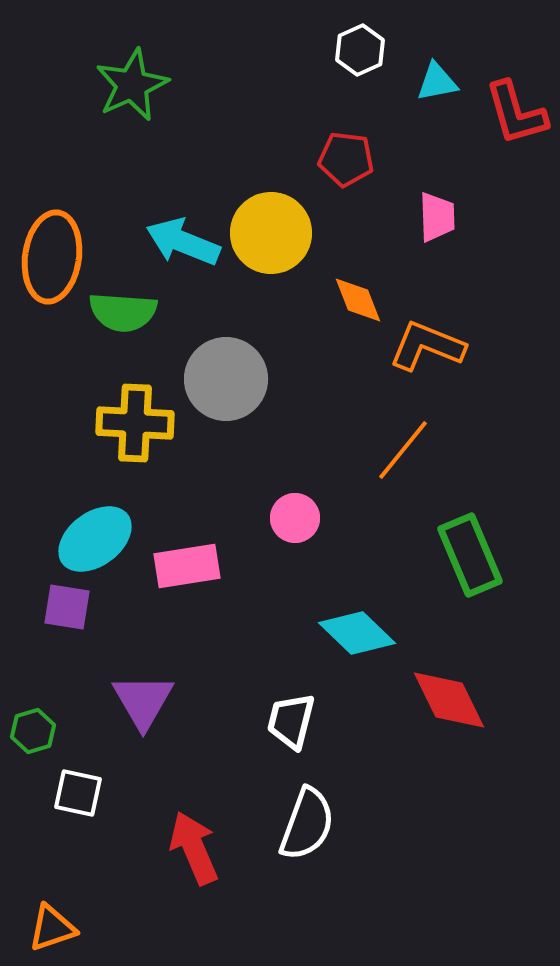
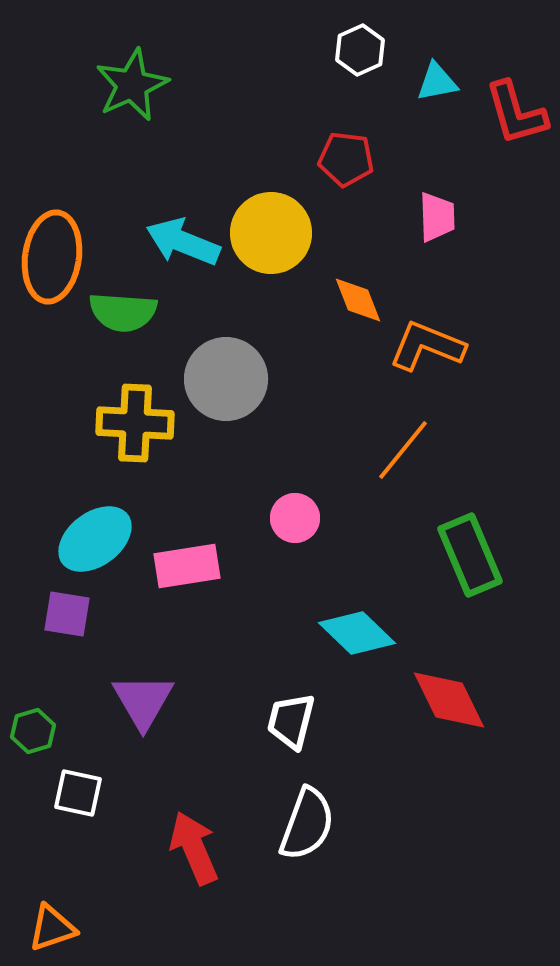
purple square: moved 7 px down
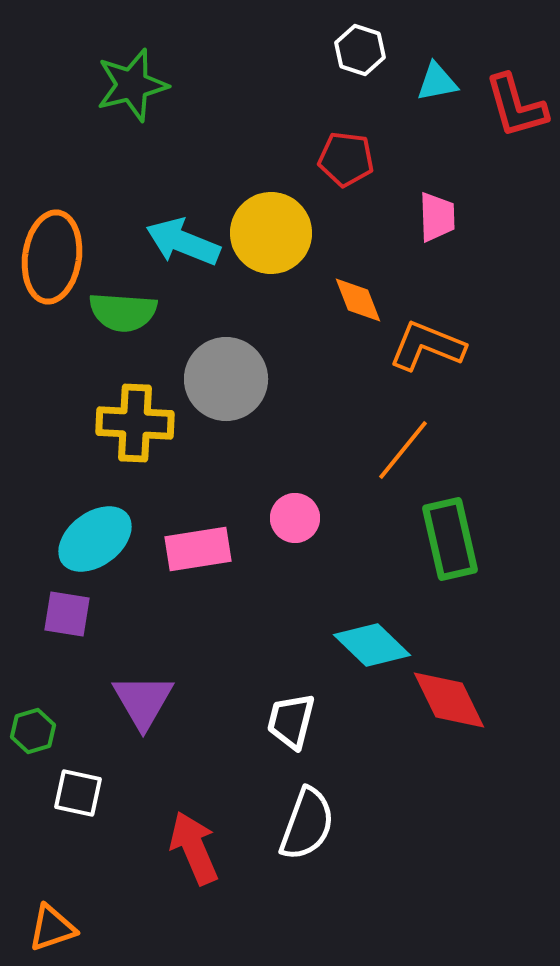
white hexagon: rotated 18 degrees counterclockwise
green star: rotated 10 degrees clockwise
red L-shape: moved 7 px up
green rectangle: moved 20 px left, 16 px up; rotated 10 degrees clockwise
pink rectangle: moved 11 px right, 17 px up
cyan diamond: moved 15 px right, 12 px down
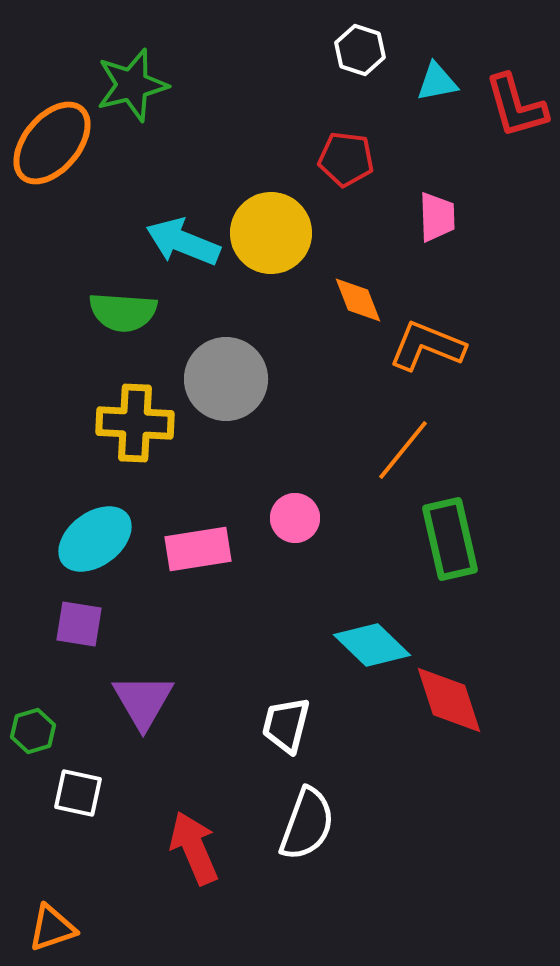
orange ellipse: moved 114 px up; rotated 32 degrees clockwise
purple square: moved 12 px right, 10 px down
red diamond: rotated 8 degrees clockwise
white trapezoid: moved 5 px left, 4 px down
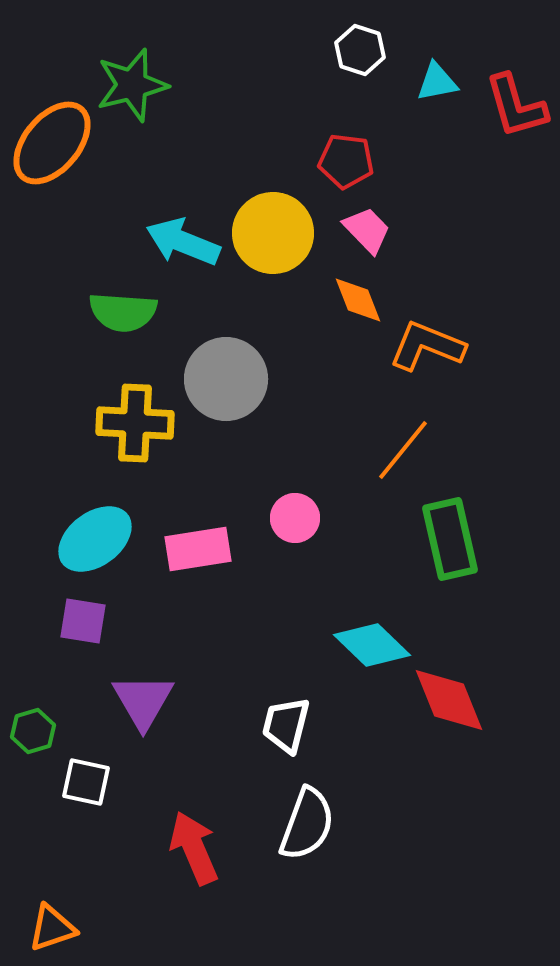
red pentagon: moved 2 px down
pink trapezoid: moved 70 px left, 13 px down; rotated 42 degrees counterclockwise
yellow circle: moved 2 px right
purple square: moved 4 px right, 3 px up
red diamond: rotated 4 degrees counterclockwise
white square: moved 8 px right, 11 px up
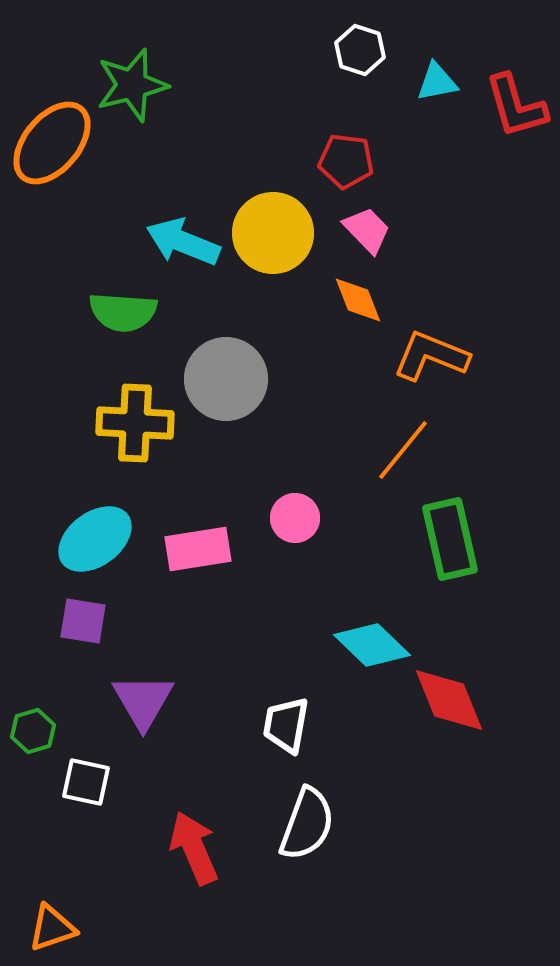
orange L-shape: moved 4 px right, 10 px down
white trapezoid: rotated 4 degrees counterclockwise
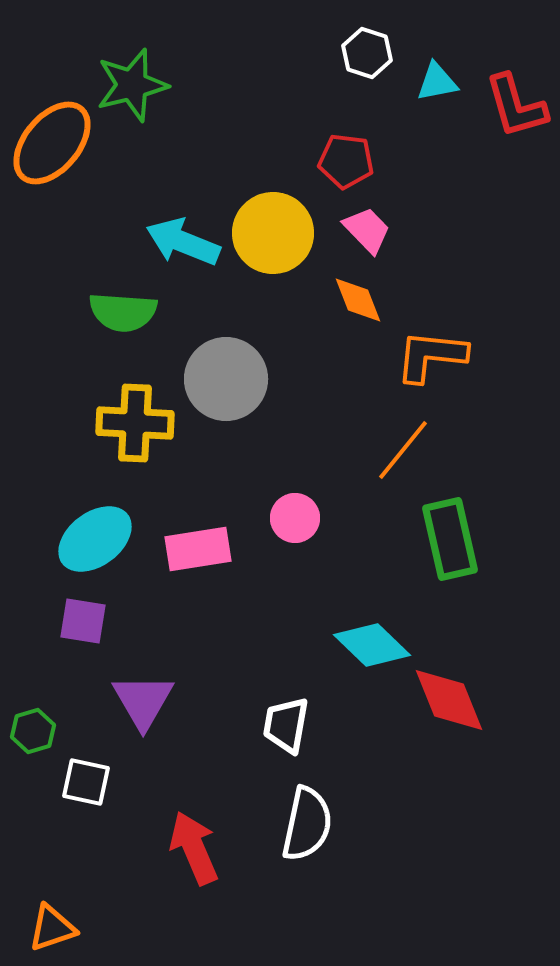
white hexagon: moved 7 px right, 3 px down
orange L-shape: rotated 16 degrees counterclockwise
white semicircle: rotated 8 degrees counterclockwise
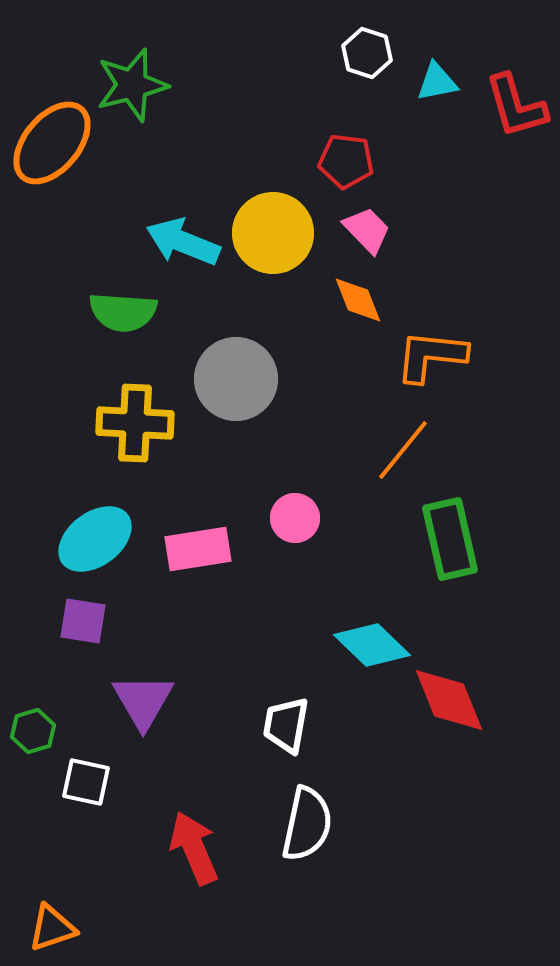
gray circle: moved 10 px right
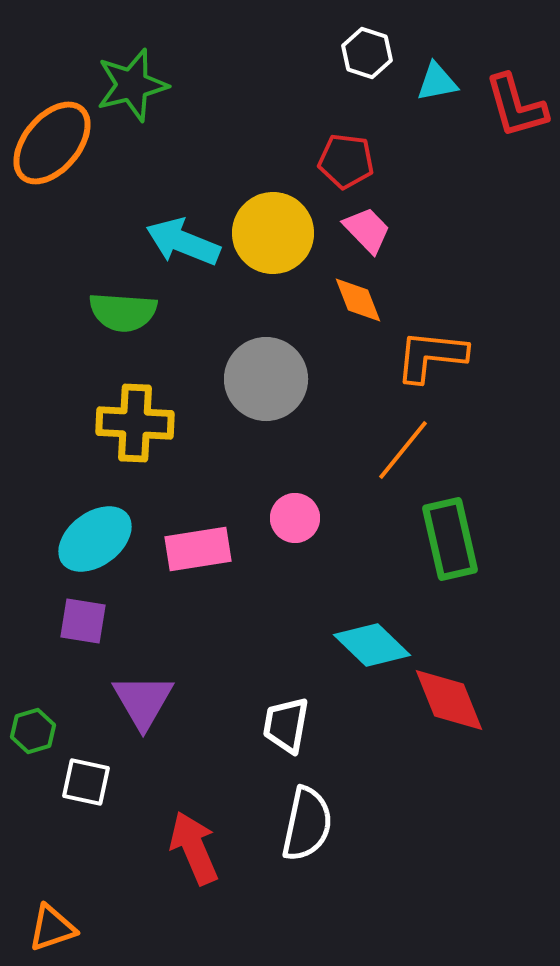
gray circle: moved 30 px right
